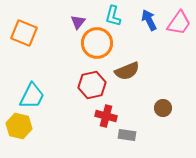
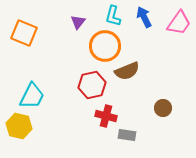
blue arrow: moved 5 px left, 3 px up
orange circle: moved 8 px right, 3 px down
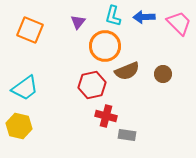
blue arrow: rotated 65 degrees counterclockwise
pink trapezoid: rotated 80 degrees counterclockwise
orange square: moved 6 px right, 3 px up
cyan trapezoid: moved 7 px left, 8 px up; rotated 28 degrees clockwise
brown circle: moved 34 px up
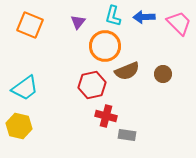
orange square: moved 5 px up
